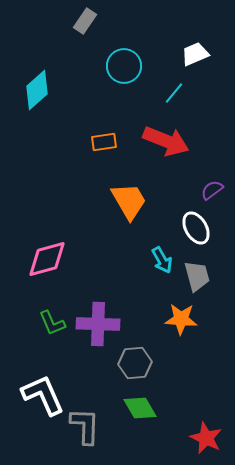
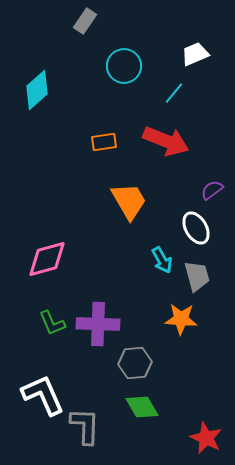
green diamond: moved 2 px right, 1 px up
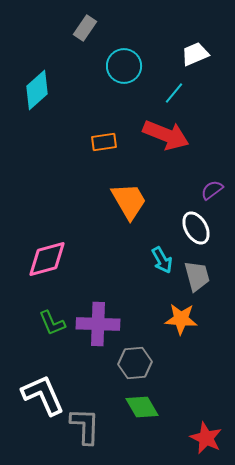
gray rectangle: moved 7 px down
red arrow: moved 6 px up
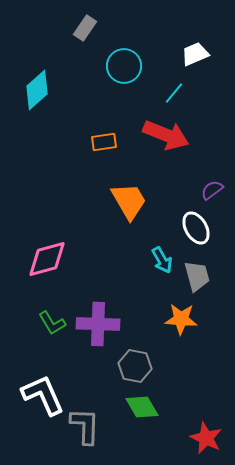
green L-shape: rotated 8 degrees counterclockwise
gray hexagon: moved 3 px down; rotated 16 degrees clockwise
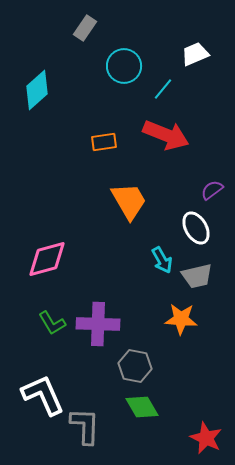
cyan line: moved 11 px left, 4 px up
gray trapezoid: rotated 92 degrees clockwise
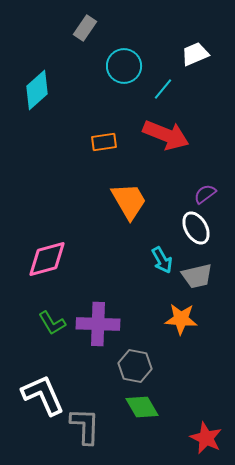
purple semicircle: moved 7 px left, 4 px down
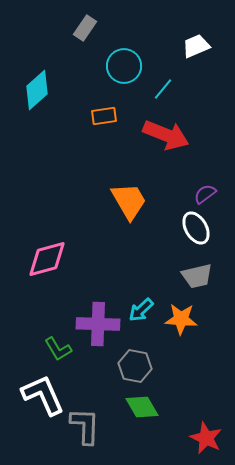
white trapezoid: moved 1 px right, 8 px up
orange rectangle: moved 26 px up
cyan arrow: moved 21 px left, 50 px down; rotated 76 degrees clockwise
green L-shape: moved 6 px right, 26 px down
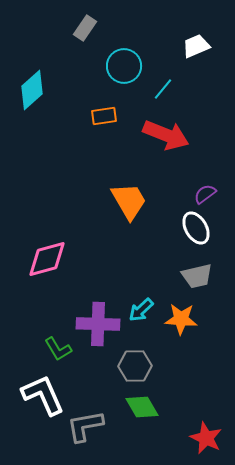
cyan diamond: moved 5 px left
gray hexagon: rotated 12 degrees counterclockwise
gray L-shape: rotated 102 degrees counterclockwise
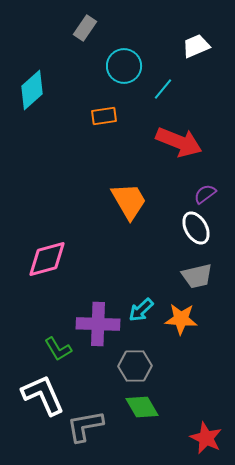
red arrow: moved 13 px right, 7 px down
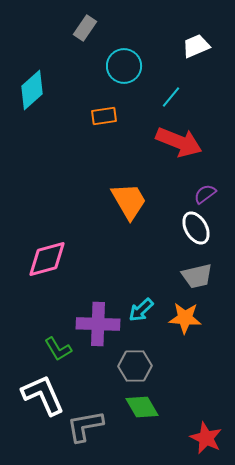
cyan line: moved 8 px right, 8 px down
orange star: moved 4 px right, 1 px up
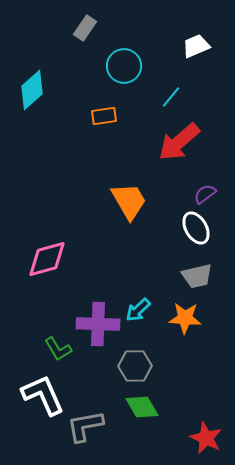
red arrow: rotated 117 degrees clockwise
cyan arrow: moved 3 px left
